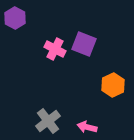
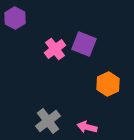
pink cross: rotated 25 degrees clockwise
orange hexagon: moved 5 px left, 1 px up
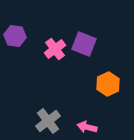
purple hexagon: moved 18 px down; rotated 20 degrees counterclockwise
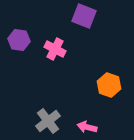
purple hexagon: moved 4 px right, 4 px down
purple square: moved 28 px up
pink cross: rotated 25 degrees counterclockwise
orange hexagon: moved 1 px right, 1 px down; rotated 15 degrees counterclockwise
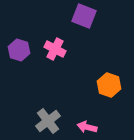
purple hexagon: moved 10 px down; rotated 10 degrees clockwise
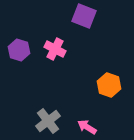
pink arrow: rotated 18 degrees clockwise
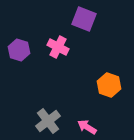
purple square: moved 3 px down
pink cross: moved 3 px right, 2 px up
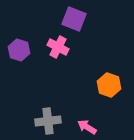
purple square: moved 10 px left
gray cross: rotated 30 degrees clockwise
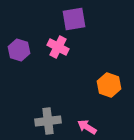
purple square: rotated 30 degrees counterclockwise
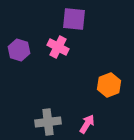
purple square: rotated 15 degrees clockwise
orange hexagon: rotated 20 degrees clockwise
gray cross: moved 1 px down
pink arrow: moved 3 px up; rotated 90 degrees clockwise
